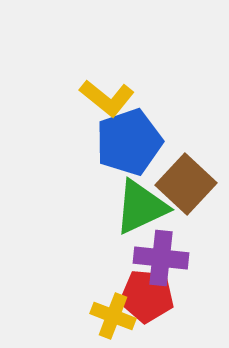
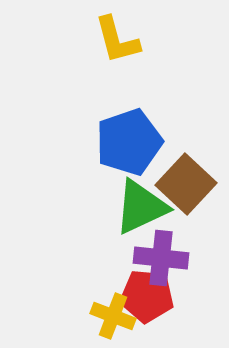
yellow L-shape: moved 10 px right, 58 px up; rotated 36 degrees clockwise
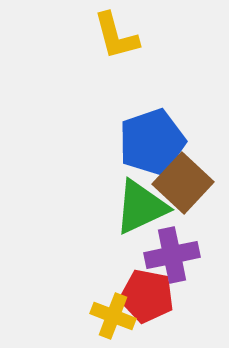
yellow L-shape: moved 1 px left, 4 px up
blue pentagon: moved 23 px right
brown square: moved 3 px left, 1 px up
purple cross: moved 11 px right, 3 px up; rotated 18 degrees counterclockwise
red pentagon: rotated 6 degrees clockwise
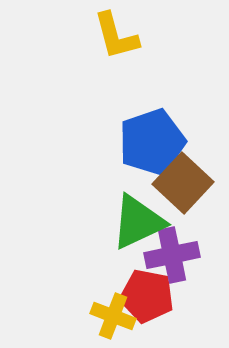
green triangle: moved 3 px left, 15 px down
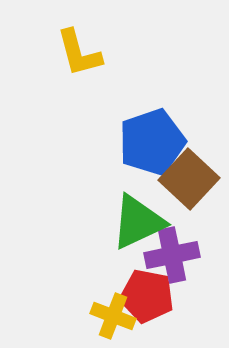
yellow L-shape: moved 37 px left, 17 px down
brown square: moved 6 px right, 4 px up
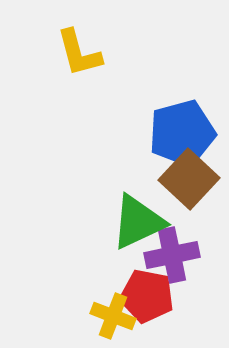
blue pentagon: moved 30 px right, 9 px up; rotated 4 degrees clockwise
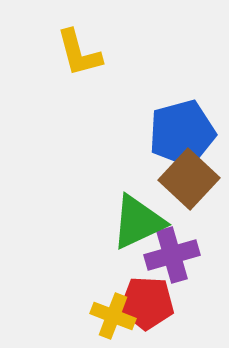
purple cross: rotated 4 degrees counterclockwise
red pentagon: moved 7 px down; rotated 8 degrees counterclockwise
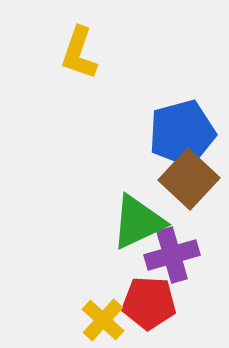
yellow L-shape: rotated 34 degrees clockwise
red pentagon: moved 2 px right
yellow cross: moved 10 px left, 4 px down; rotated 21 degrees clockwise
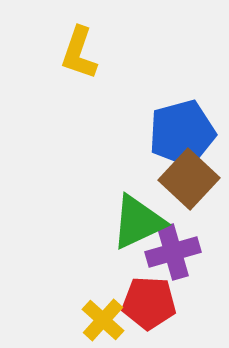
purple cross: moved 1 px right, 3 px up
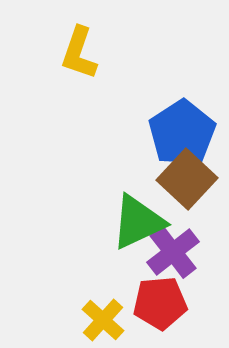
blue pentagon: rotated 18 degrees counterclockwise
brown square: moved 2 px left
purple cross: rotated 22 degrees counterclockwise
red pentagon: moved 11 px right; rotated 8 degrees counterclockwise
